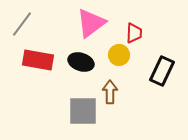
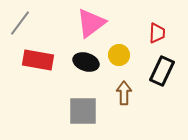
gray line: moved 2 px left, 1 px up
red trapezoid: moved 23 px right
black ellipse: moved 5 px right
brown arrow: moved 14 px right, 1 px down
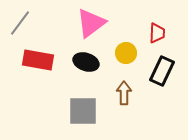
yellow circle: moved 7 px right, 2 px up
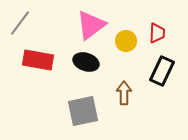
pink triangle: moved 2 px down
yellow circle: moved 12 px up
gray square: rotated 12 degrees counterclockwise
